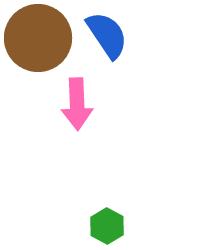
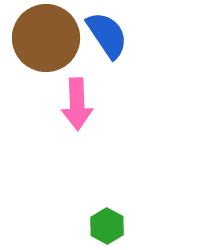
brown circle: moved 8 px right
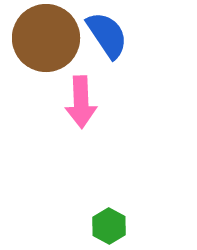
pink arrow: moved 4 px right, 2 px up
green hexagon: moved 2 px right
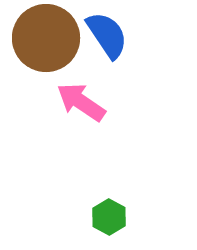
pink arrow: rotated 126 degrees clockwise
green hexagon: moved 9 px up
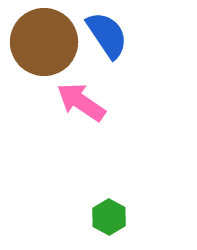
brown circle: moved 2 px left, 4 px down
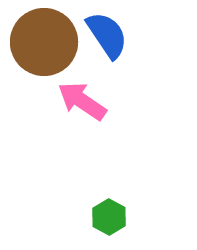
pink arrow: moved 1 px right, 1 px up
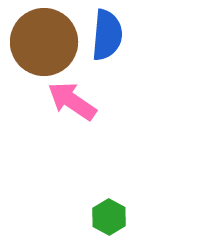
blue semicircle: rotated 39 degrees clockwise
pink arrow: moved 10 px left
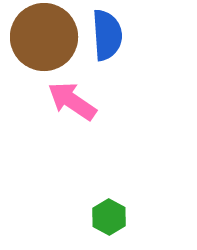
blue semicircle: rotated 9 degrees counterclockwise
brown circle: moved 5 px up
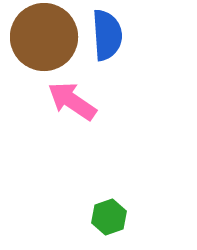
green hexagon: rotated 12 degrees clockwise
